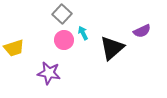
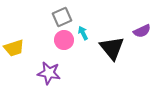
gray square: moved 3 px down; rotated 24 degrees clockwise
black triangle: rotated 28 degrees counterclockwise
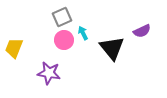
yellow trapezoid: rotated 130 degrees clockwise
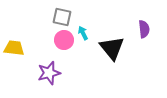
gray square: rotated 36 degrees clockwise
purple semicircle: moved 2 px right, 2 px up; rotated 72 degrees counterclockwise
yellow trapezoid: rotated 75 degrees clockwise
purple star: rotated 25 degrees counterclockwise
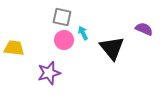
purple semicircle: rotated 60 degrees counterclockwise
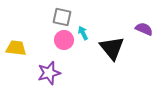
yellow trapezoid: moved 2 px right
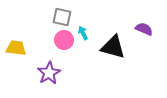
black triangle: moved 1 px right, 1 px up; rotated 36 degrees counterclockwise
purple star: rotated 15 degrees counterclockwise
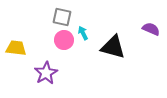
purple semicircle: moved 7 px right
purple star: moved 3 px left
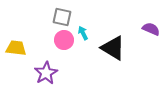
black triangle: moved 1 px down; rotated 16 degrees clockwise
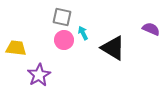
purple star: moved 7 px left, 2 px down
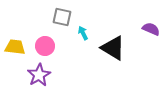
pink circle: moved 19 px left, 6 px down
yellow trapezoid: moved 1 px left, 1 px up
